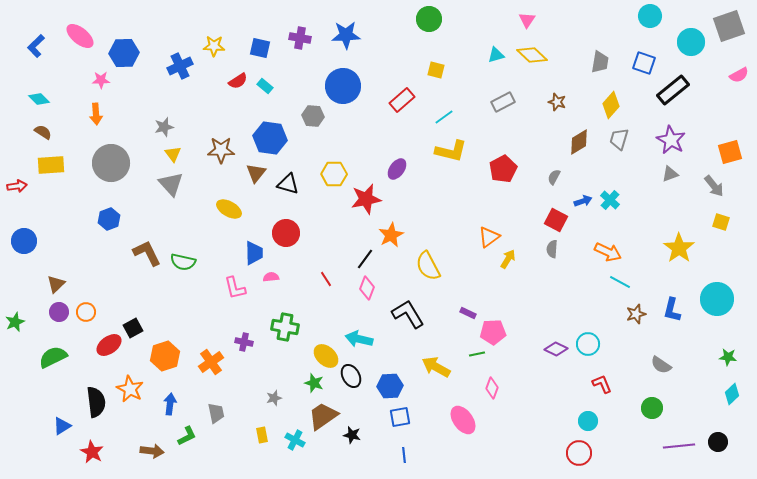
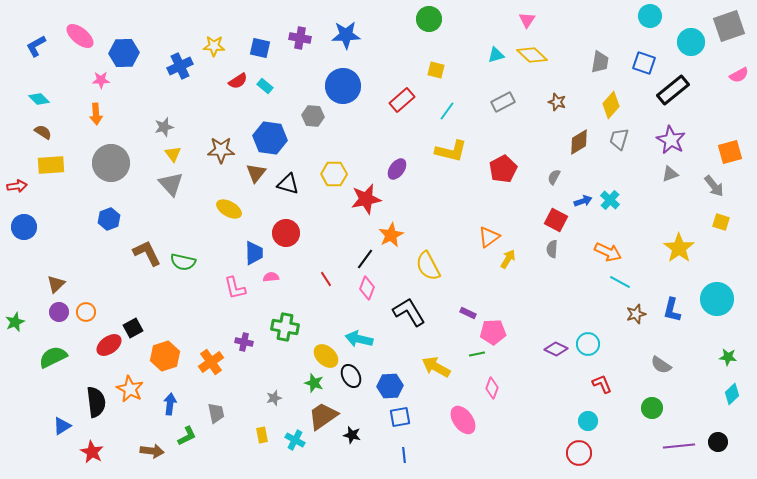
blue L-shape at (36, 46): rotated 15 degrees clockwise
cyan line at (444, 117): moved 3 px right, 6 px up; rotated 18 degrees counterclockwise
blue circle at (24, 241): moved 14 px up
black L-shape at (408, 314): moved 1 px right, 2 px up
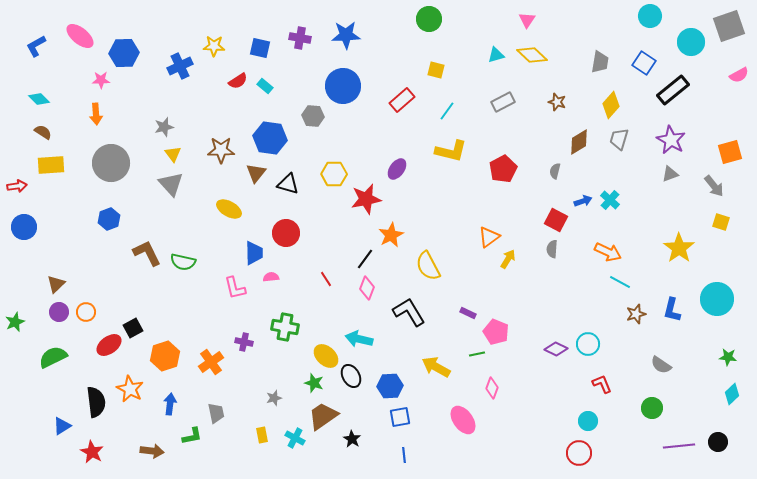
blue square at (644, 63): rotated 15 degrees clockwise
gray semicircle at (554, 177): moved 1 px right, 6 px up; rotated 14 degrees counterclockwise
pink pentagon at (493, 332): moved 3 px right; rotated 25 degrees clockwise
black star at (352, 435): moved 4 px down; rotated 18 degrees clockwise
green L-shape at (187, 436): moved 5 px right; rotated 15 degrees clockwise
cyan cross at (295, 440): moved 2 px up
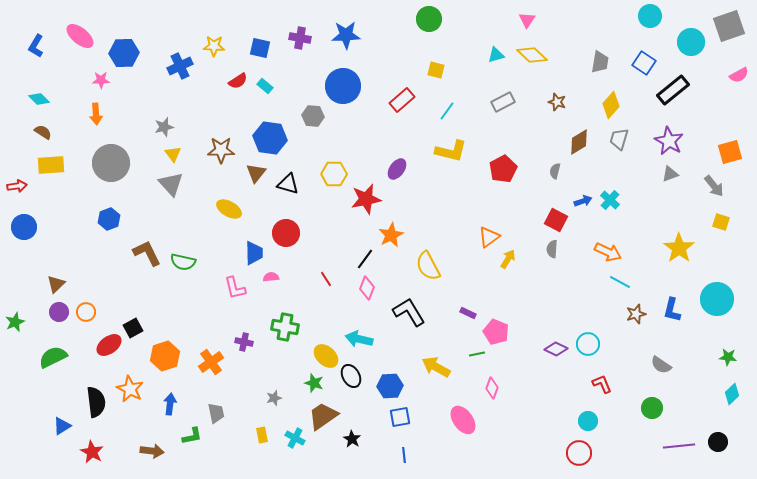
blue L-shape at (36, 46): rotated 30 degrees counterclockwise
purple star at (671, 140): moved 2 px left, 1 px down
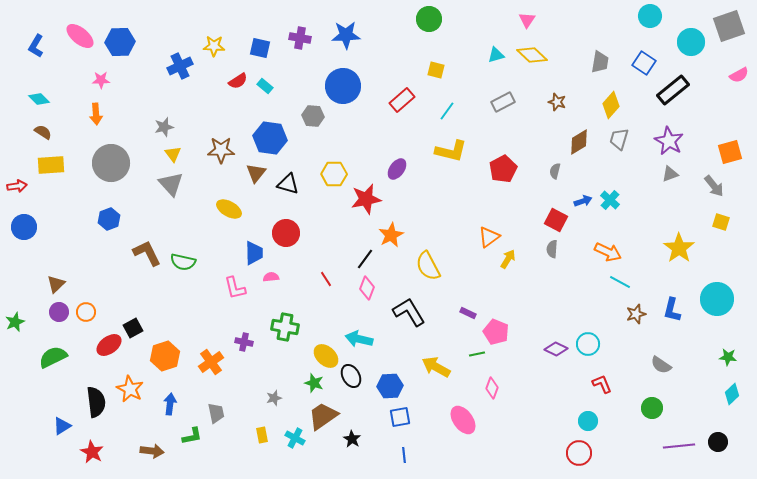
blue hexagon at (124, 53): moved 4 px left, 11 px up
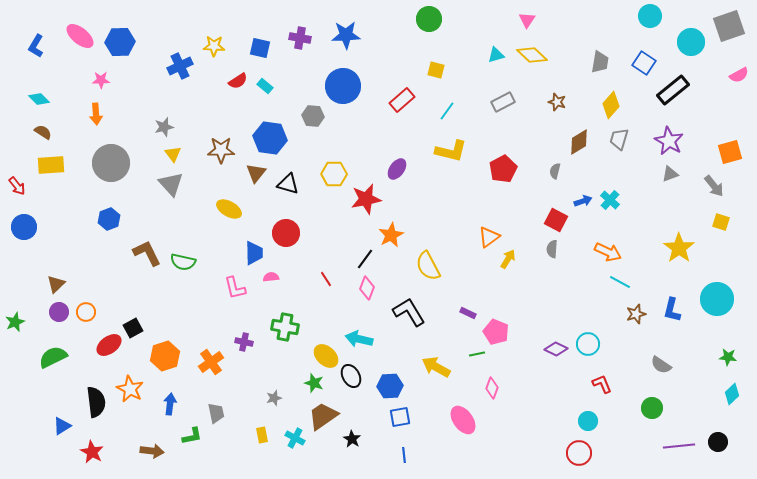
red arrow at (17, 186): rotated 60 degrees clockwise
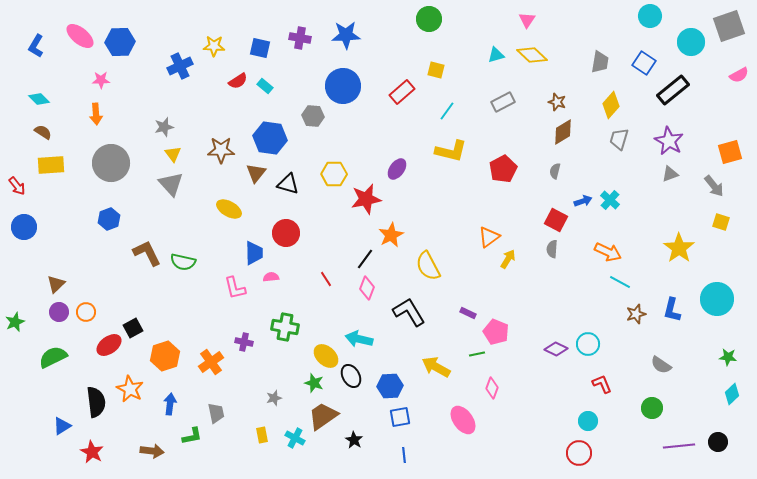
red rectangle at (402, 100): moved 8 px up
brown diamond at (579, 142): moved 16 px left, 10 px up
black star at (352, 439): moved 2 px right, 1 px down
